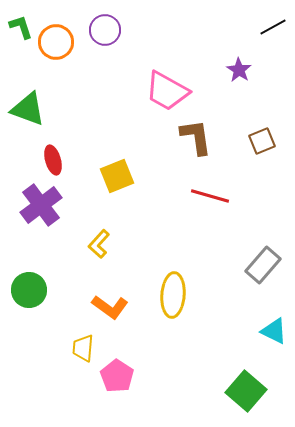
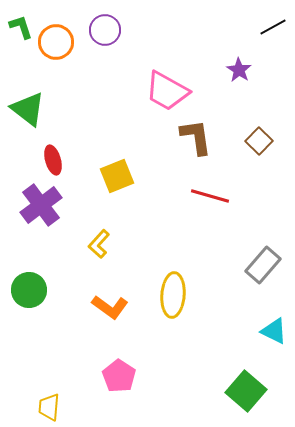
green triangle: rotated 18 degrees clockwise
brown square: moved 3 px left; rotated 24 degrees counterclockwise
yellow trapezoid: moved 34 px left, 59 px down
pink pentagon: moved 2 px right
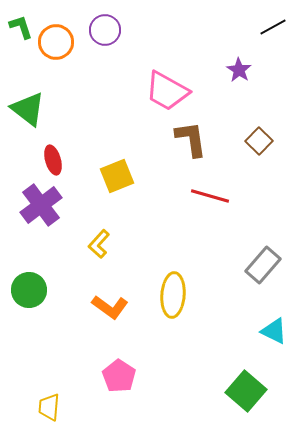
brown L-shape: moved 5 px left, 2 px down
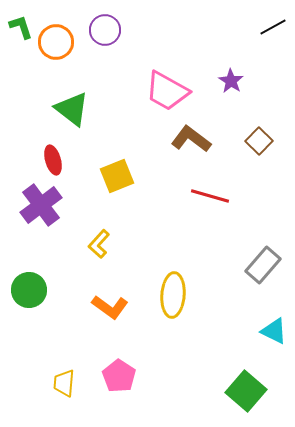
purple star: moved 8 px left, 11 px down
green triangle: moved 44 px right
brown L-shape: rotated 45 degrees counterclockwise
yellow trapezoid: moved 15 px right, 24 px up
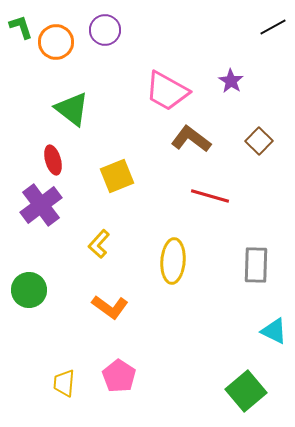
gray rectangle: moved 7 px left; rotated 39 degrees counterclockwise
yellow ellipse: moved 34 px up
green square: rotated 9 degrees clockwise
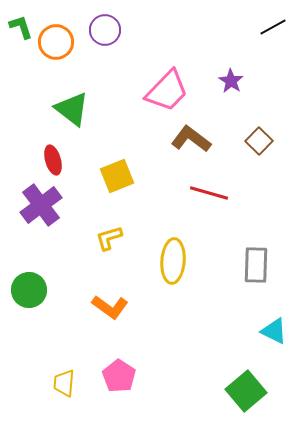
pink trapezoid: rotated 75 degrees counterclockwise
red line: moved 1 px left, 3 px up
yellow L-shape: moved 10 px right, 6 px up; rotated 32 degrees clockwise
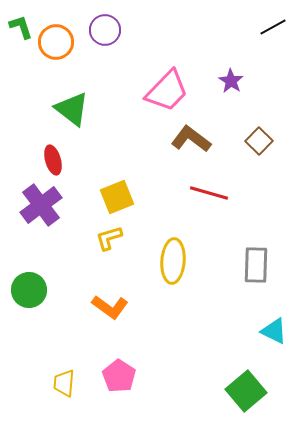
yellow square: moved 21 px down
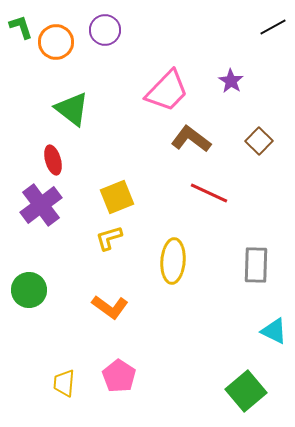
red line: rotated 9 degrees clockwise
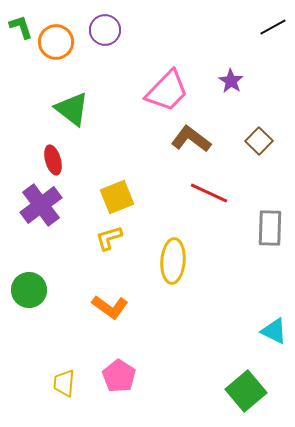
gray rectangle: moved 14 px right, 37 px up
